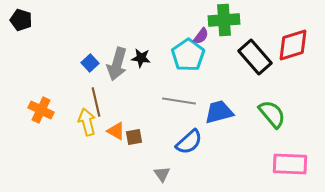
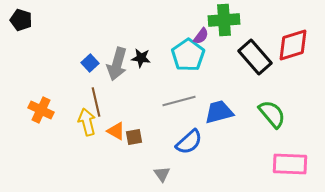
gray line: rotated 24 degrees counterclockwise
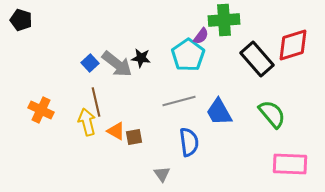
black rectangle: moved 2 px right, 2 px down
gray arrow: rotated 68 degrees counterclockwise
blue trapezoid: rotated 104 degrees counterclockwise
blue semicircle: rotated 56 degrees counterclockwise
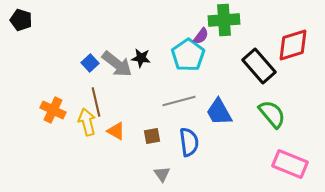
black rectangle: moved 2 px right, 7 px down
orange cross: moved 12 px right
brown square: moved 18 px right, 1 px up
pink rectangle: rotated 20 degrees clockwise
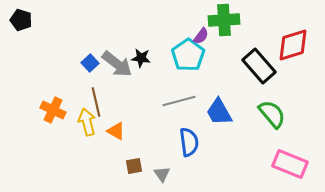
brown square: moved 18 px left, 30 px down
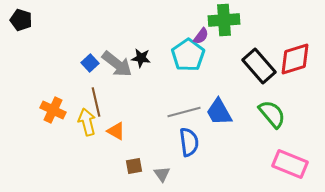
red diamond: moved 2 px right, 14 px down
gray line: moved 5 px right, 11 px down
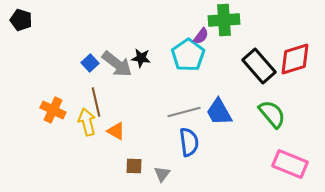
brown square: rotated 12 degrees clockwise
gray triangle: rotated 12 degrees clockwise
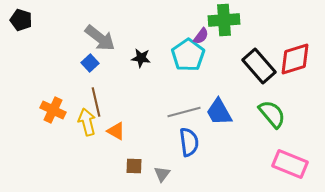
gray arrow: moved 17 px left, 26 px up
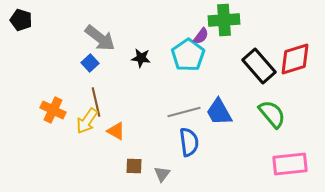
yellow arrow: moved 1 px up; rotated 132 degrees counterclockwise
pink rectangle: rotated 28 degrees counterclockwise
